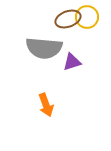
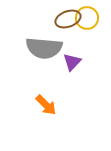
yellow circle: moved 1 px down
purple triangle: rotated 30 degrees counterclockwise
orange arrow: rotated 25 degrees counterclockwise
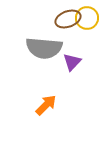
orange arrow: rotated 90 degrees counterclockwise
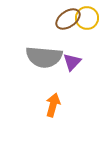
brown ellipse: rotated 15 degrees counterclockwise
gray semicircle: moved 9 px down
orange arrow: moved 7 px right; rotated 30 degrees counterclockwise
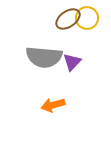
orange arrow: rotated 120 degrees counterclockwise
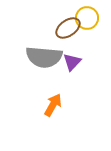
brown ellipse: moved 9 px down
orange arrow: rotated 135 degrees clockwise
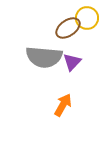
orange arrow: moved 10 px right
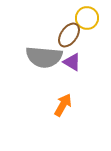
brown ellipse: moved 1 px right, 7 px down; rotated 20 degrees counterclockwise
purple triangle: rotated 42 degrees counterclockwise
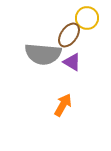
gray semicircle: moved 1 px left, 3 px up
